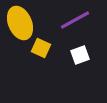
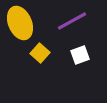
purple line: moved 3 px left, 1 px down
yellow square: moved 1 px left, 5 px down; rotated 18 degrees clockwise
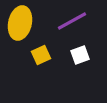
yellow ellipse: rotated 36 degrees clockwise
yellow square: moved 1 px right, 2 px down; rotated 24 degrees clockwise
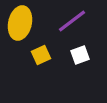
purple line: rotated 8 degrees counterclockwise
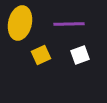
purple line: moved 3 px left, 3 px down; rotated 36 degrees clockwise
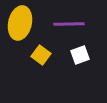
yellow square: rotated 30 degrees counterclockwise
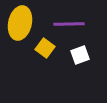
yellow square: moved 4 px right, 7 px up
